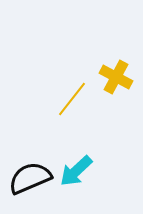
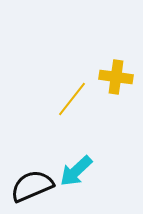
yellow cross: rotated 20 degrees counterclockwise
black semicircle: moved 2 px right, 8 px down
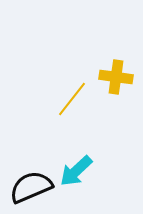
black semicircle: moved 1 px left, 1 px down
